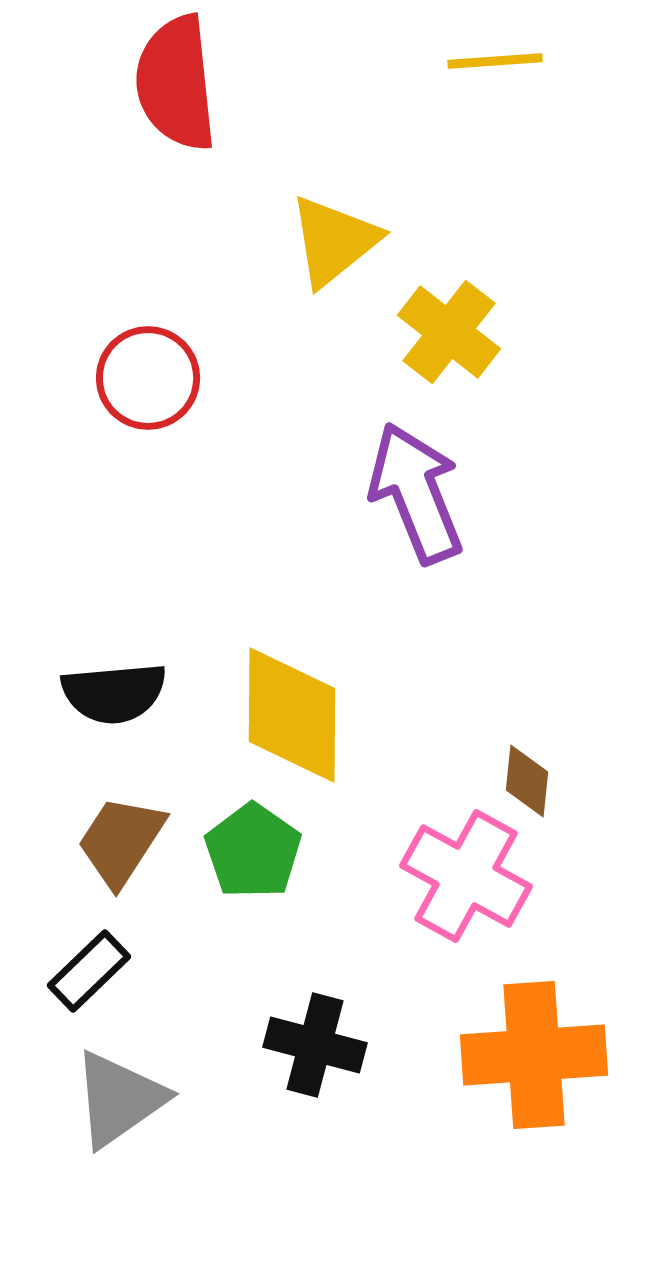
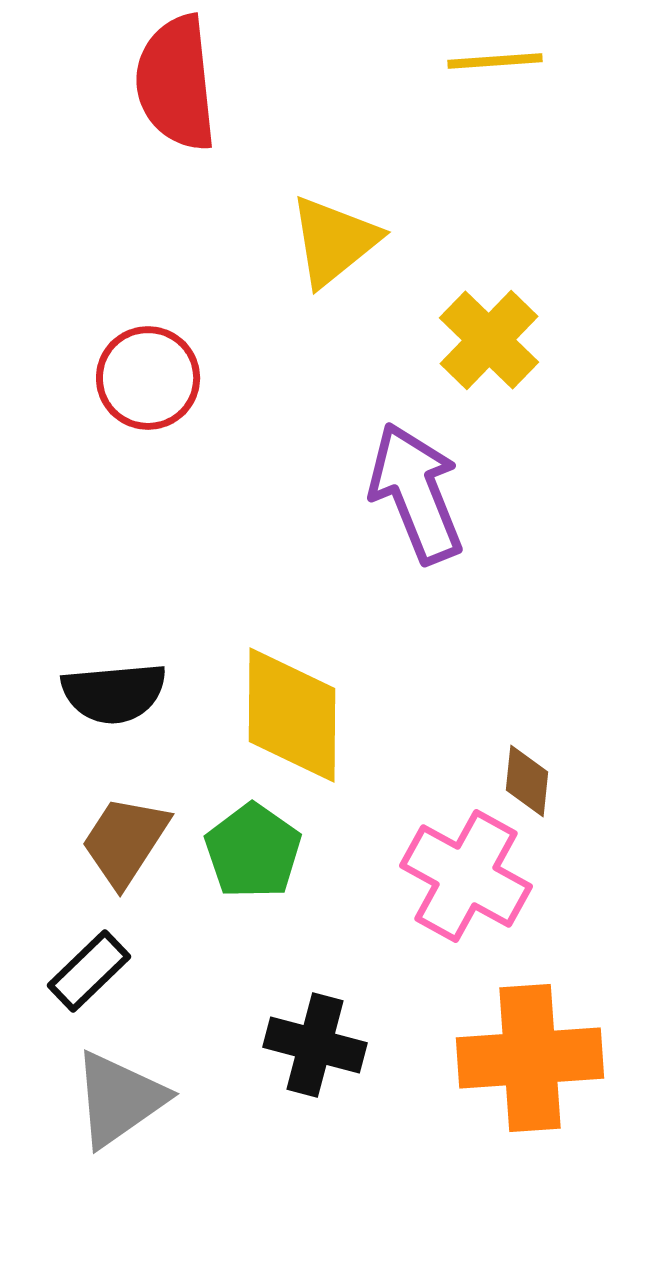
yellow cross: moved 40 px right, 8 px down; rotated 6 degrees clockwise
brown trapezoid: moved 4 px right
orange cross: moved 4 px left, 3 px down
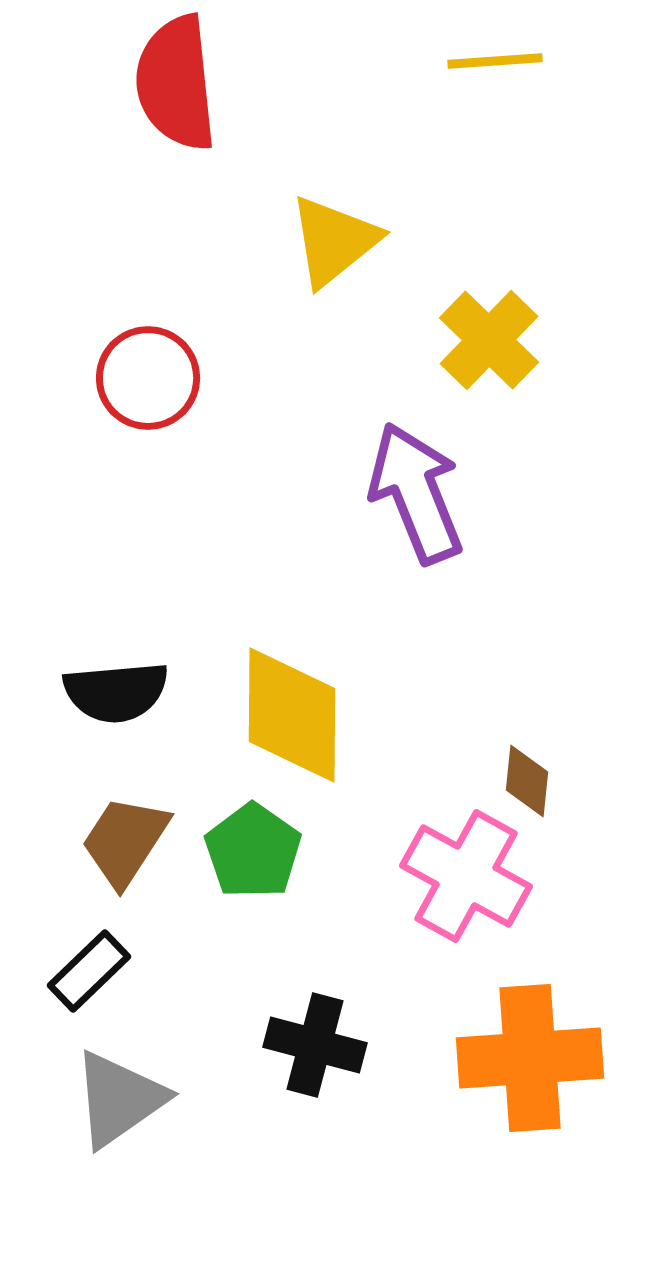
black semicircle: moved 2 px right, 1 px up
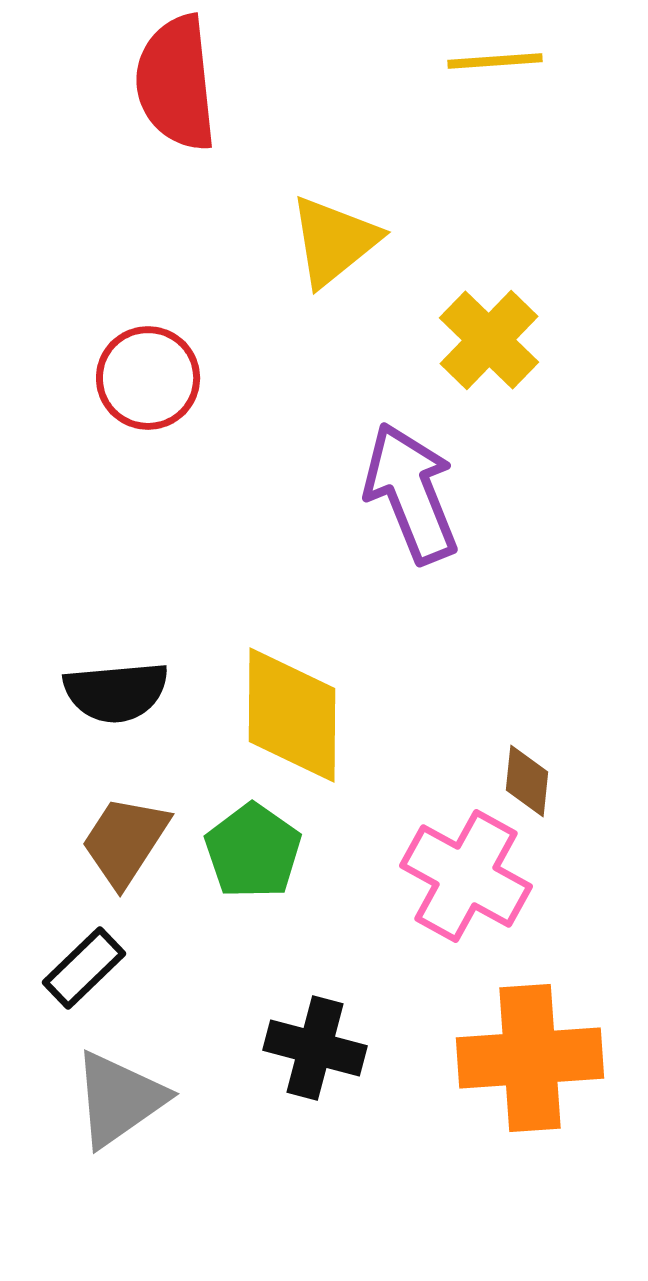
purple arrow: moved 5 px left
black rectangle: moved 5 px left, 3 px up
black cross: moved 3 px down
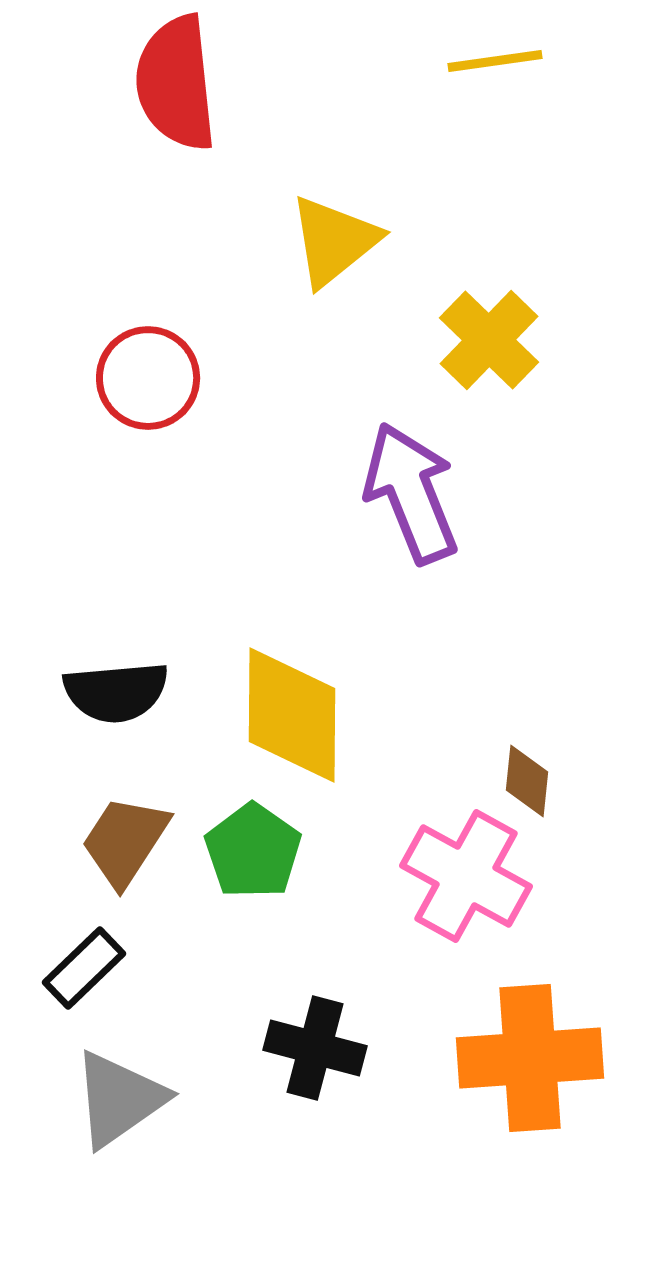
yellow line: rotated 4 degrees counterclockwise
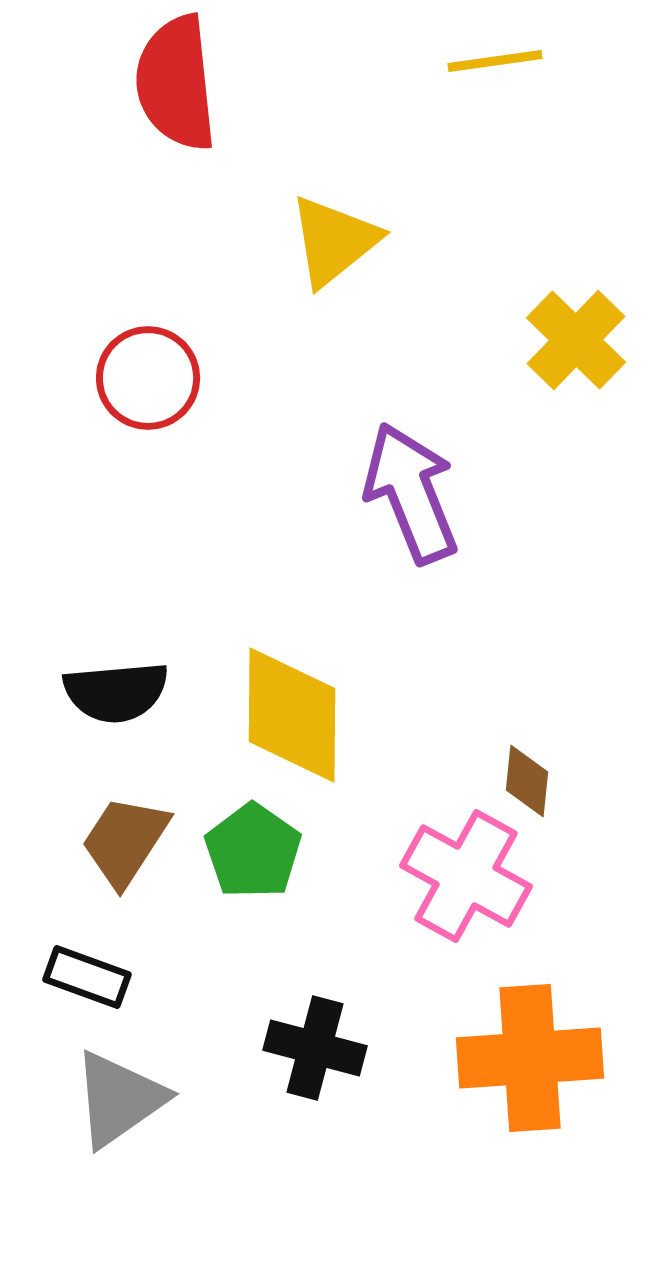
yellow cross: moved 87 px right
black rectangle: moved 3 px right, 9 px down; rotated 64 degrees clockwise
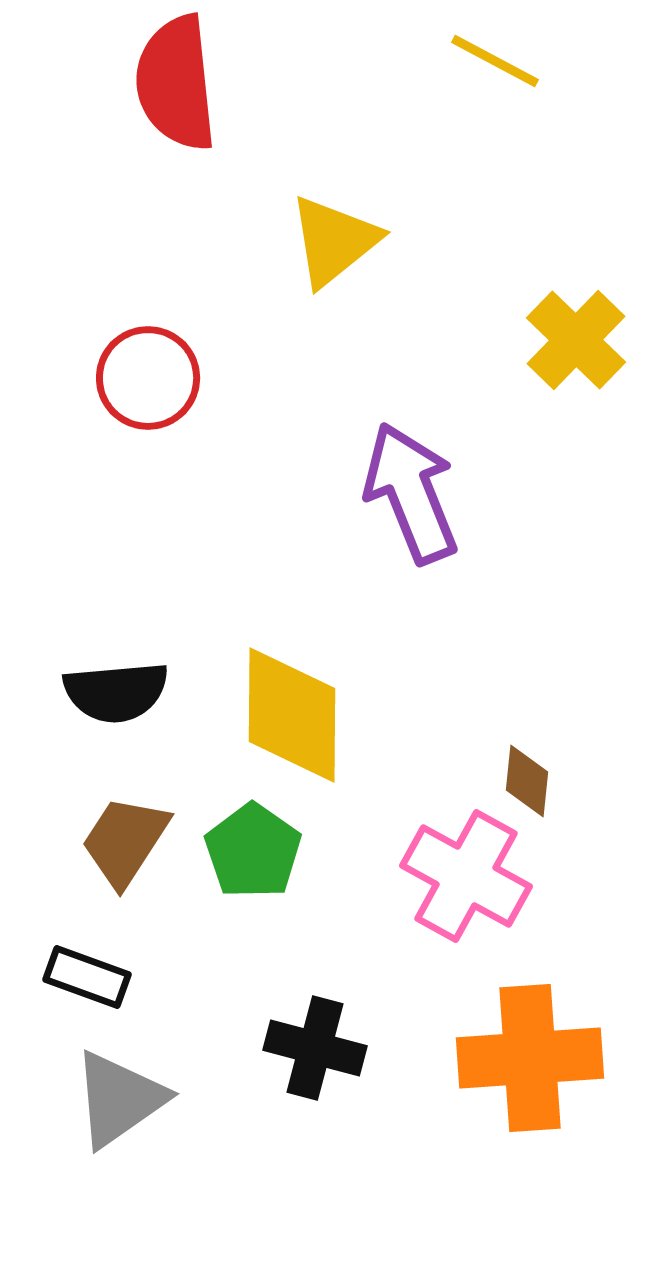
yellow line: rotated 36 degrees clockwise
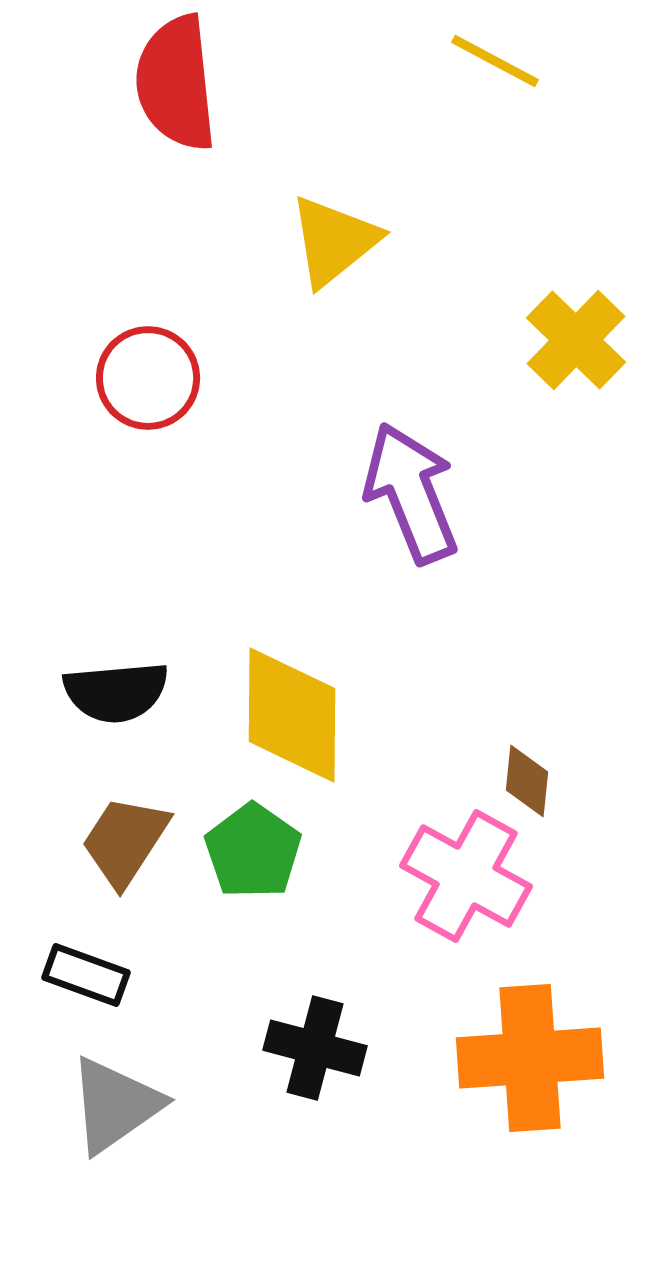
black rectangle: moved 1 px left, 2 px up
gray triangle: moved 4 px left, 6 px down
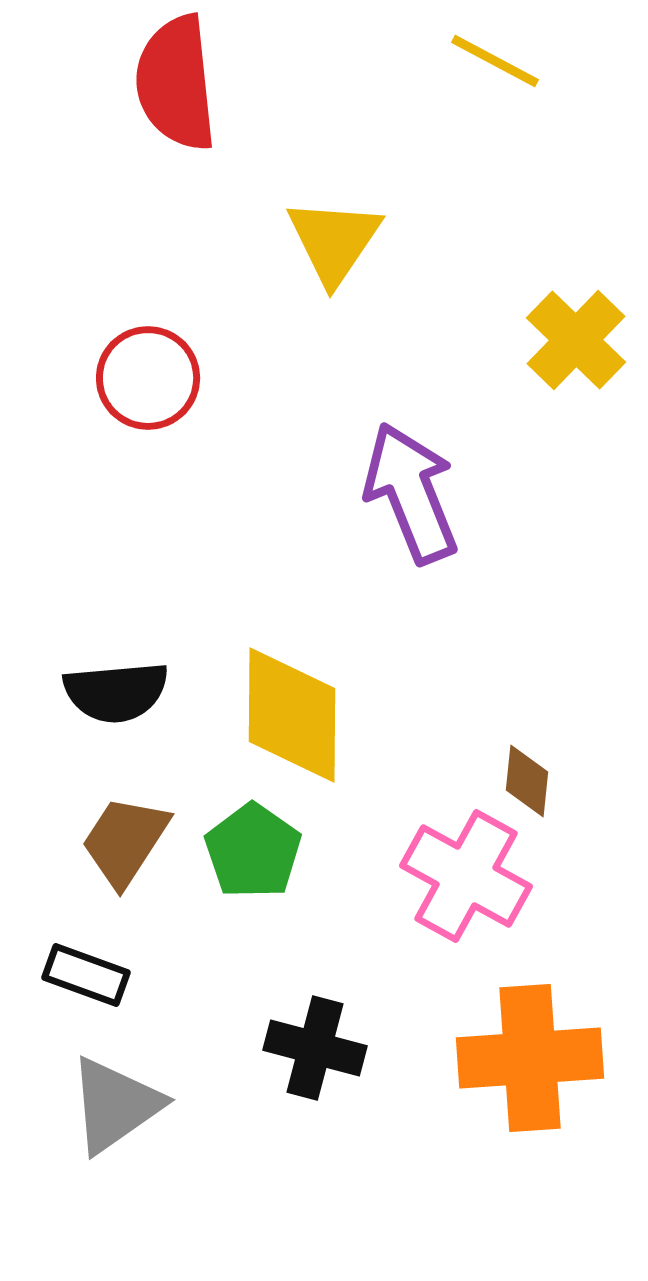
yellow triangle: rotated 17 degrees counterclockwise
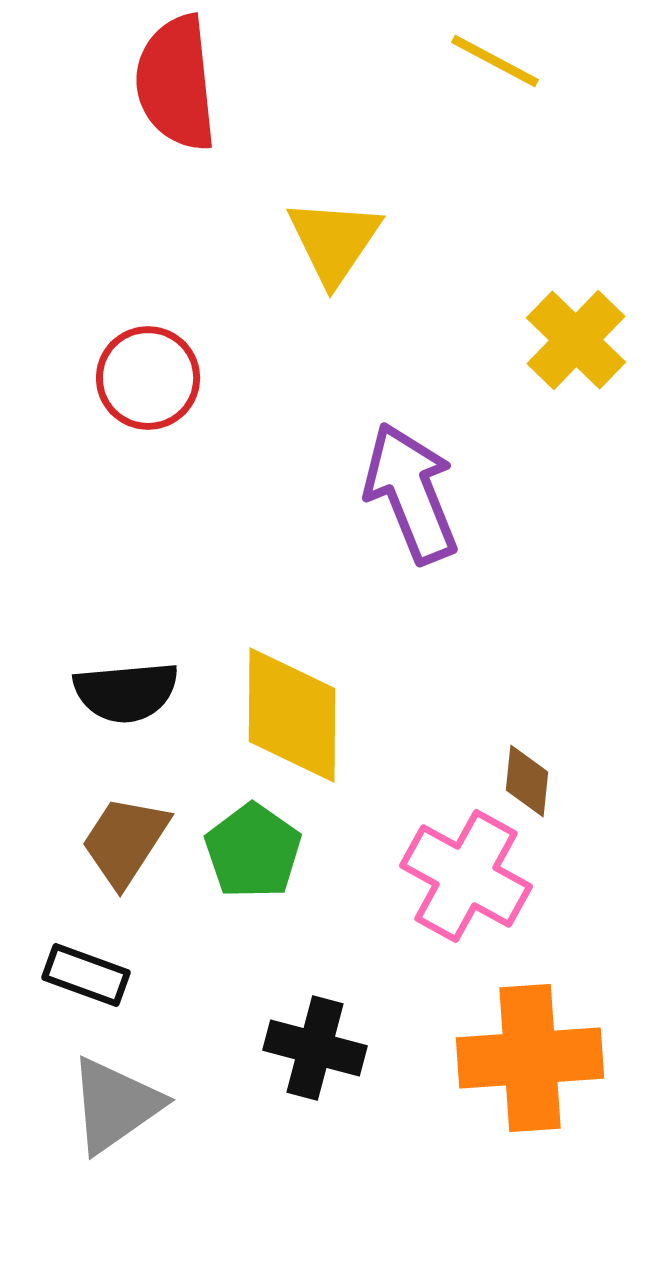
black semicircle: moved 10 px right
